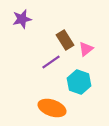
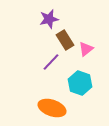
purple star: moved 27 px right
purple line: rotated 12 degrees counterclockwise
cyan hexagon: moved 1 px right, 1 px down
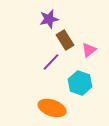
pink triangle: moved 3 px right, 1 px down
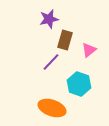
brown rectangle: rotated 48 degrees clockwise
cyan hexagon: moved 1 px left, 1 px down
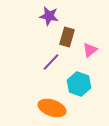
purple star: moved 3 px up; rotated 24 degrees clockwise
brown rectangle: moved 2 px right, 3 px up
pink triangle: moved 1 px right
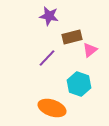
brown rectangle: moved 5 px right; rotated 60 degrees clockwise
purple line: moved 4 px left, 4 px up
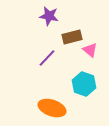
pink triangle: rotated 42 degrees counterclockwise
cyan hexagon: moved 5 px right
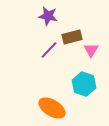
purple star: moved 1 px left
pink triangle: moved 1 px right; rotated 21 degrees clockwise
purple line: moved 2 px right, 8 px up
orange ellipse: rotated 12 degrees clockwise
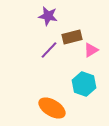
pink triangle: rotated 28 degrees clockwise
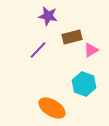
purple line: moved 11 px left
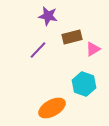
pink triangle: moved 2 px right, 1 px up
orange ellipse: rotated 60 degrees counterclockwise
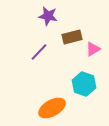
purple line: moved 1 px right, 2 px down
